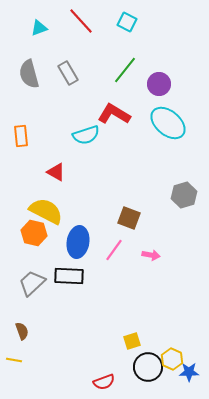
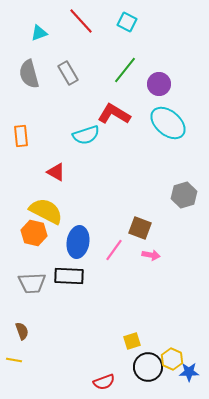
cyan triangle: moved 5 px down
brown square: moved 11 px right, 10 px down
gray trapezoid: rotated 140 degrees counterclockwise
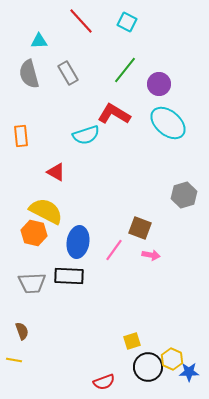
cyan triangle: moved 8 px down; rotated 18 degrees clockwise
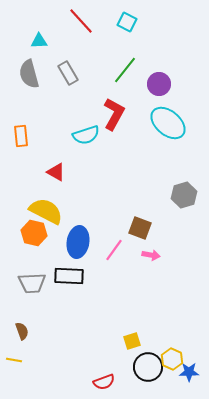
red L-shape: rotated 88 degrees clockwise
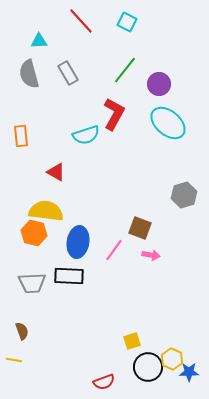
yellow semicircle: rotated 20 degrees counterclockwise
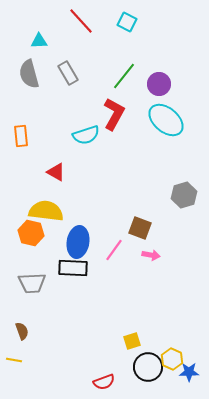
green line: moved 1 px left, 6 px down
cyan ellipse: moved 2 px left, 3 px up
orange hexagon: moved 3 px left
black rectangle: moved 4 px right, 8 px up
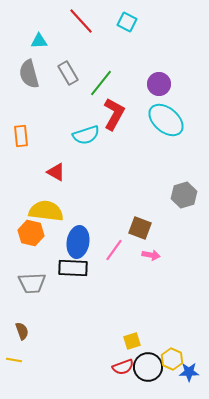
green line: moved 23 px left, 7 px down
red semicircle: moved 19 px right, 15 px up
